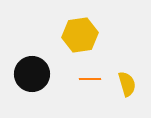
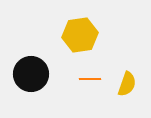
black circle: moved 1 px left
yellow semicircle: rotated 35 degrees clockwise
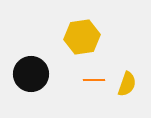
yellow hexagon: moved 2 px right, 2 px down
orange line: moved 4 px right, 1 px down
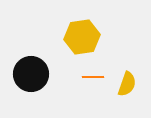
orange line: moved 1 px left, 3 px up
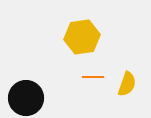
black circle: moved 5 px left, 24 px down
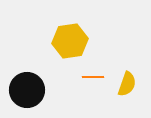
yellow hexagon: moved 12 px left, 4 px down
black circle: moved 1 px right, 8 px up
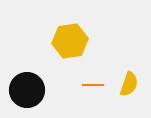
orange line: moved 8 px down
yellow semicircle: moved 2 px right
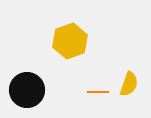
yellow hexagon: rotated 12 degrees counterclockwise
orange line: moved 5 px right, 7 px down
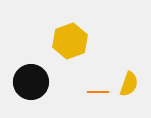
black circle: moved 4 px right, 8 px up
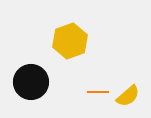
yellow semicircle: moved 1 px left, 12 px down; rotated 30 degrees clockwise
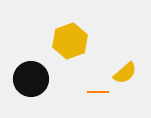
black circle: moved 3 px up
yellow semicircle: moved 3 px left, 23 px up
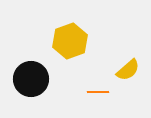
yellow semicircle: moved 3 px right, 3 px up
